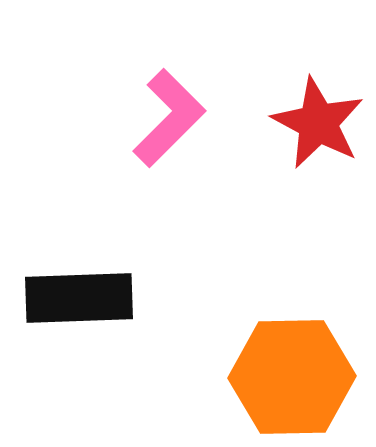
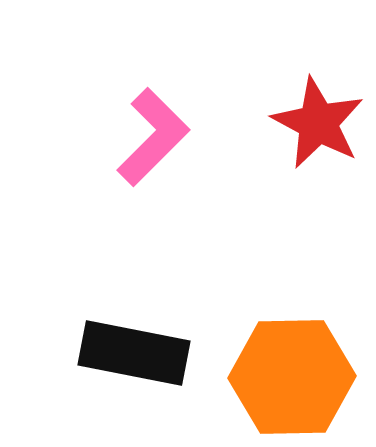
pink L-shape: moved 16 px left, 19 px down
black rectangle: moved 55 px right, 55 px down; rotated 13 degrees clockwise
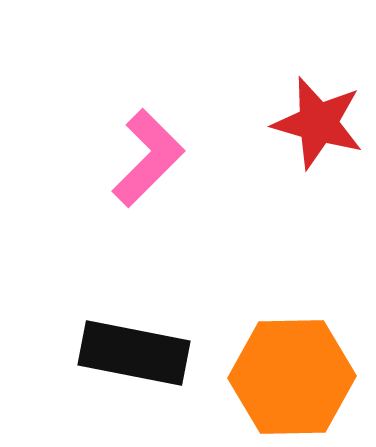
red star: rotated 12 degrees counterclockwise
pink L-shape: moved 5 px left, 21 px down
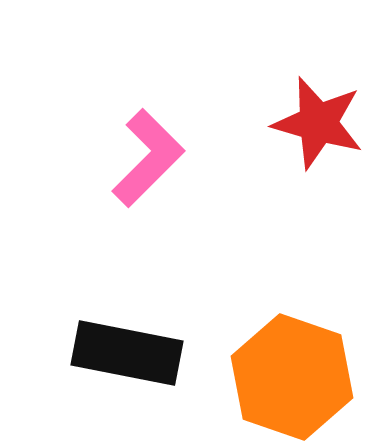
black rectangle: moved 7 px left
orange hexagon: rotated 20 degrees clockwise
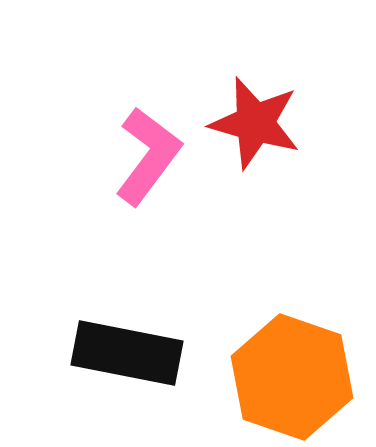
red star: moved 63 px left
pink L-shape: moved 2 px up; rotated 8 degrees counterclockwise
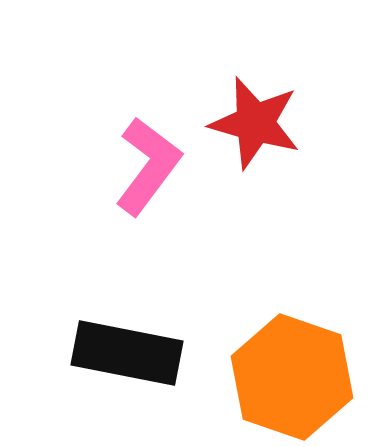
pink L-shape: moved 10 px down
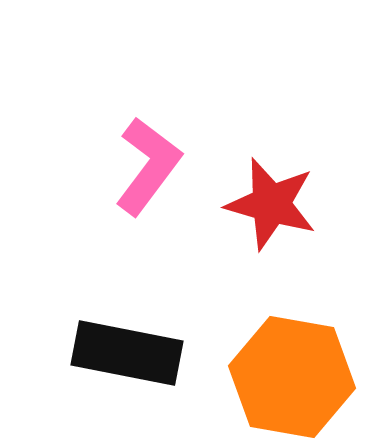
red star: moved 16 px right, 81 px down
orange hexagon: rotated 9 degrees counterclockwise
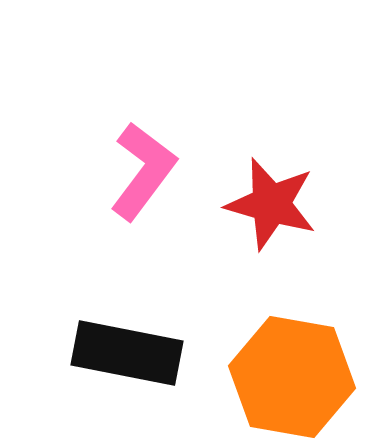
pink L-shape: moved 5 px left, 5 px down
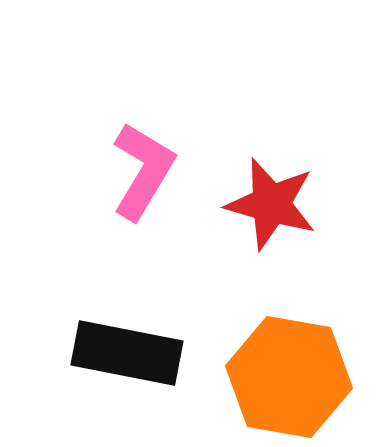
pink L-shape: rotated 6 degrees counterclockwise
orange hexagon: moved 3 px left
